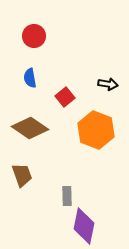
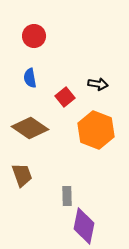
black arrow: moved 10 px left
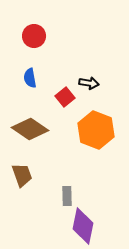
black arrow: moved 9 px left, 1 px up
brown diamond: moved 1 px down
purple diamond: moved 1 px left
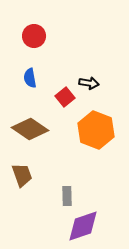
purple diamond: rotated 60 degrees clockwise
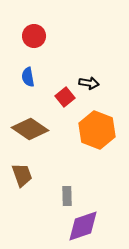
blue semicircle: moved 2 px left, 1 px up
orange hexagon: moved 1 px right
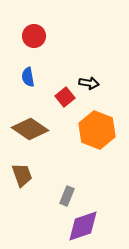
gray rectangle: rotated 24 degrees clockwise
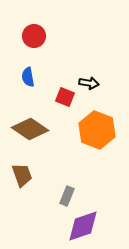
red square: rotated 30 degrees counterclockwise
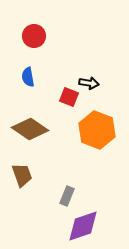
red square: moved 4 px right
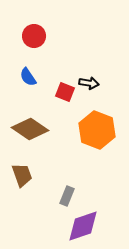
blue semicircle: rotated 24 degrees counterclockwise
red square: moved 4 px left, 5 px up
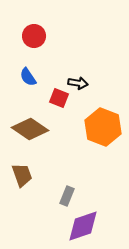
black arrow: moved 11 px left
red square: moved 6 px left, 6 px down
orange hexagon: moved 6 px right, 3 px up
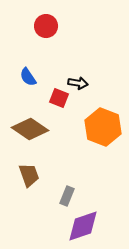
red circle: moved 12 px right, 10 px up
brown trapezoid: moved 7 px right
